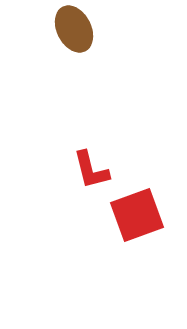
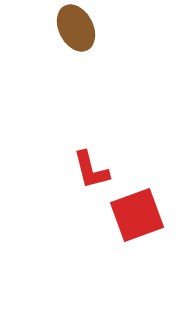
brown ellipse: moved 2 px right, 1 px up
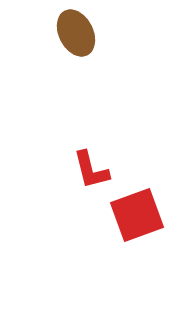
brown ellipse: moved 5 px down
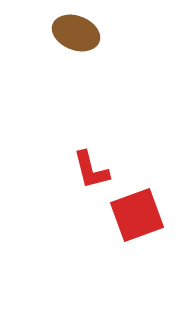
brown ellipse: rotated 42 degrees counterclockwise
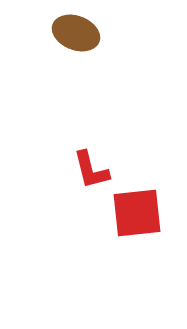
red square: moved 2 px up; rotated 14 degrees clockwise
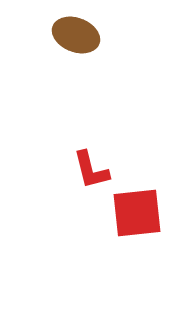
brown ellipse: moved 2 px down
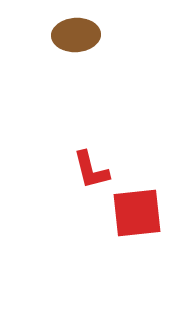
brown ellipse: rotated 24 degrees counterclockwise
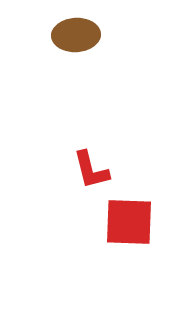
red square: moved 8 px left, 9 px down; rotated 8 degrees clockwise
